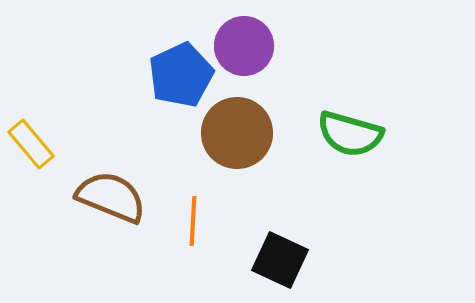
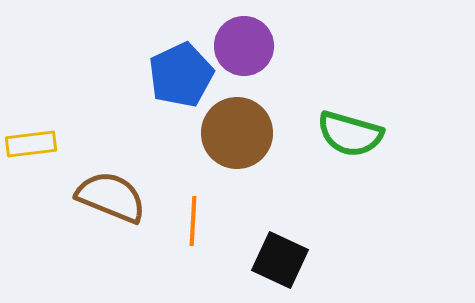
yellow rectangle: rotated 57 degrees counterclockwise
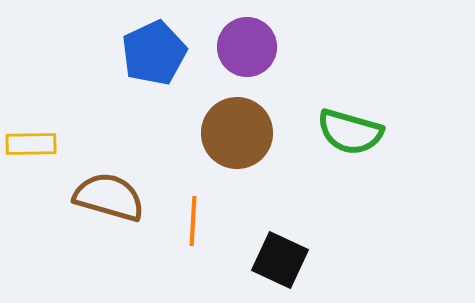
purple circle: moved 3 px right, 1 px down
blue pentagon: moved 27 px left, 22 px up
green semicircle: moved 2 px up
yellow rectangle: rotated 6 degrees clockwise
brown semicircle: moved 2 px left; rotated 6 degrees counterclockwise
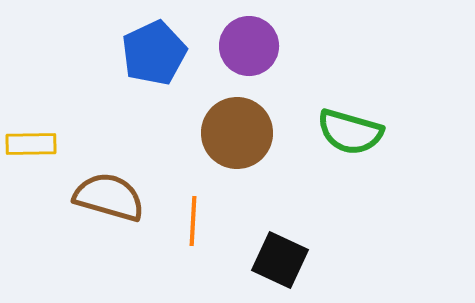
purple circle: moved 2 px right, 1 px up
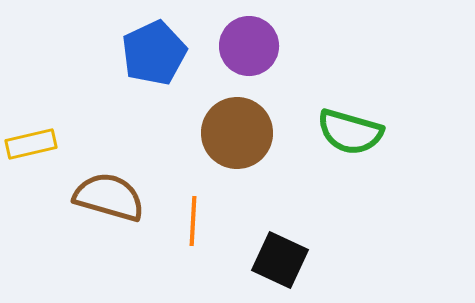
yellow rectangle: rotated 12 degrees counterclockwise
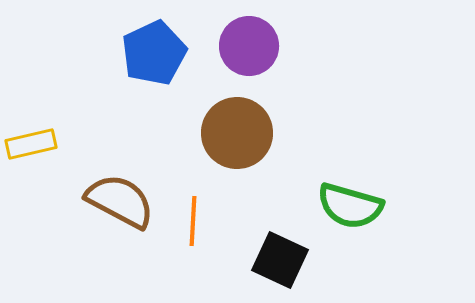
green semicircle: moved 74 px down
brown semicircle: moved 11 px right, 4 px down; rotated 12 degrees clockwise
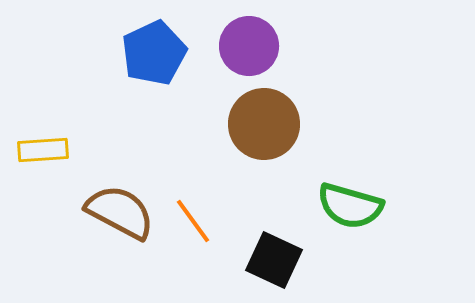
brown circle: moved 27 px right, 9 px up
yellow rectangle: moved 12 px right, 6 px down; rotated 9 degrees clockwise
brown semicircle: moved 11 px down
orange line: rotated 39 degrees counterclockwise
black square: moved 6 px left
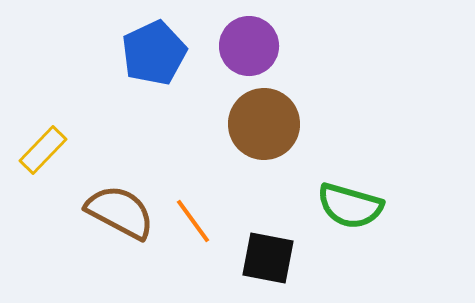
yellow rectangle: rotated 42 degrees counterclockwise
black square: moved 6 px left, 2 px up; rotated 14 degrees counterclockwise
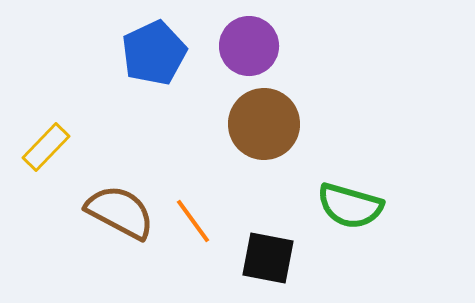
yellow rectangle: moved 3 px right, 3 px up
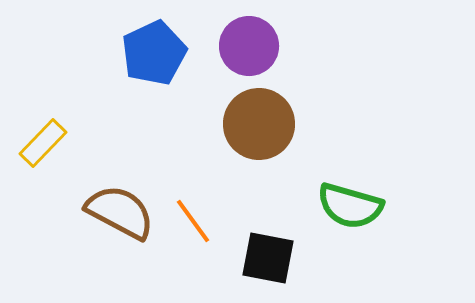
brown circle: moved 5 px left
yellow rectangle: moved 3 px left, 4 px up
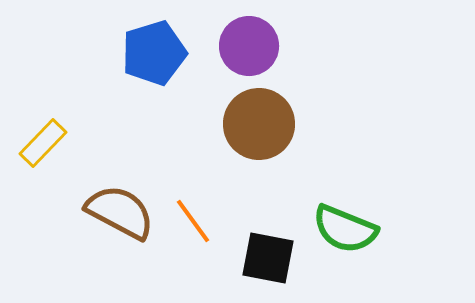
blue pentagon: rotated 8 degrees clockwise
green semicircle: moved 5 px left, 23 px down; rotated 6 degrees clockwise
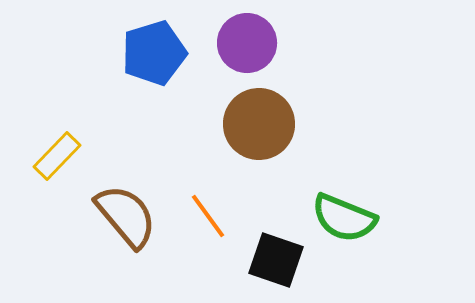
purple circle: moved 2 px left, 3 px up
yellow rectangle: moved 14 px right, 13 px down
brown semicircle: moved 6 px right, 4 px down; rotated 22 degrees clockwise
orange line: moved 15 px right, 5 px up
green semicircle: moved 1 px left, 11 px up
black square: moved 8 px right, 2 px down; rotated 8 degrees clockwise
